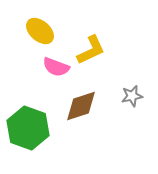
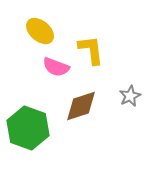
yellow L-shape: rotated 72 degrees counterclockwise
gray star: moved 2 px left; rotated 15 degrees counterclockwise
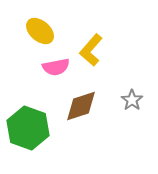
yellow L-shape: rotated 132 degrees counterclockwise
pink semicircle: rotated 32 degrees counterclockwise
gray star: moved 2 px right, 4 px down; rotated 10 degrees counterclockwise
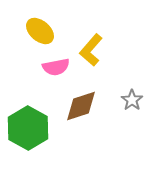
green hexagon: rotated 9 degrees clockwise
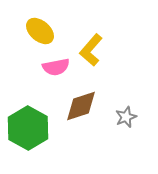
gray star: moved 6 px left, 17 px down; rotated 15 degrees clockwise
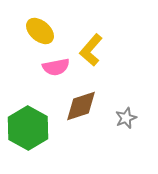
gray star: moved 1 px down
